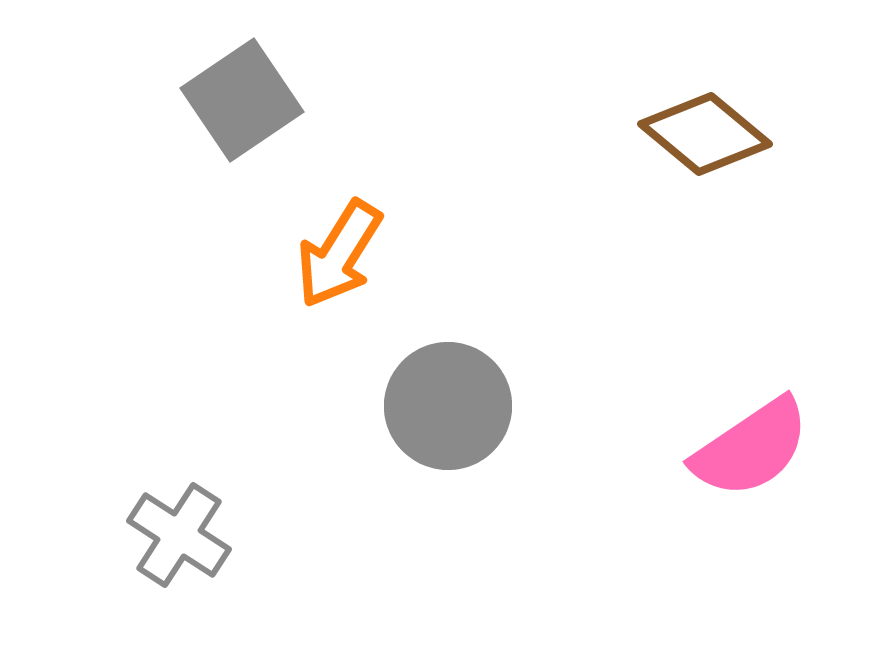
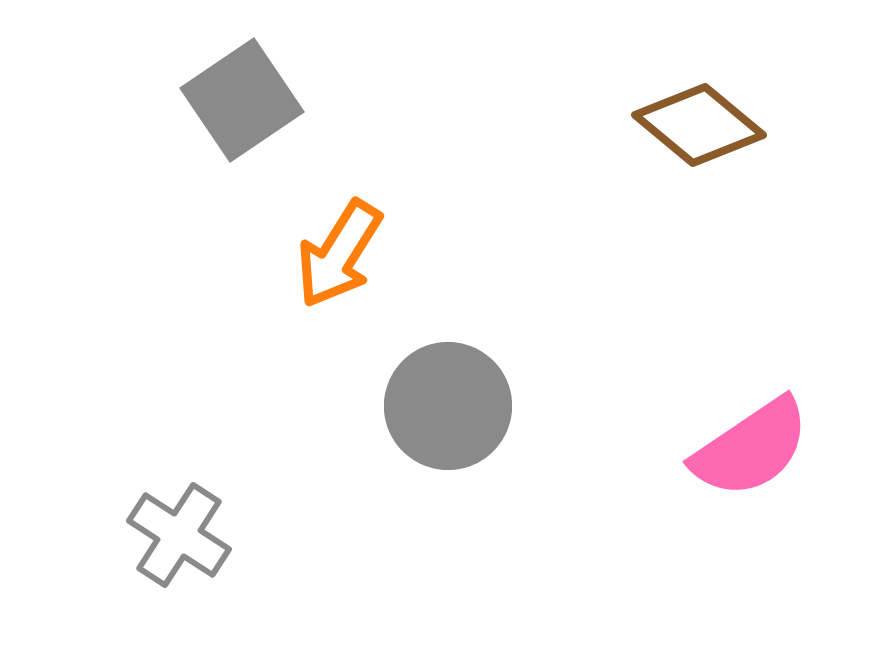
brown diamond: moved 6 px left, 9 px up
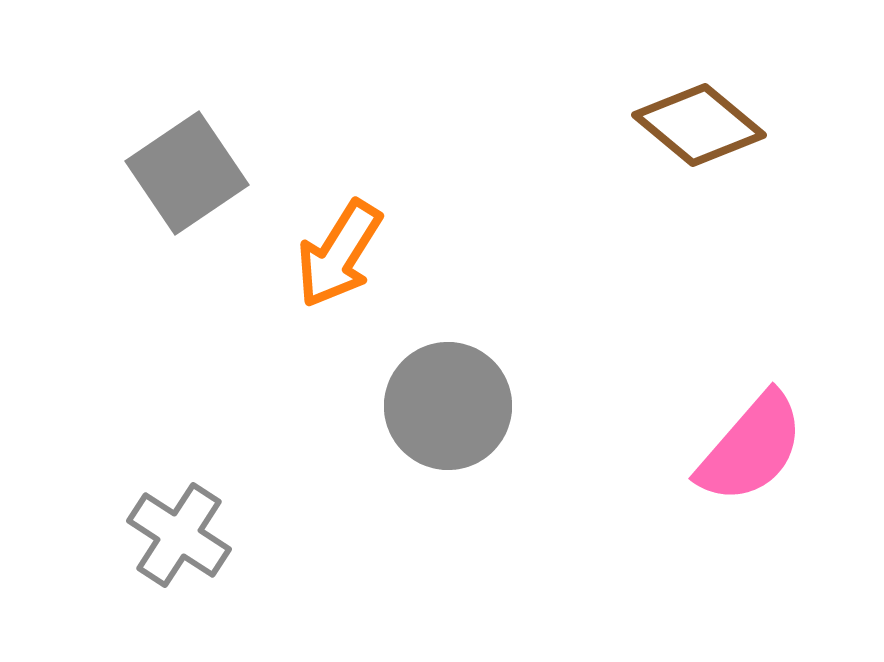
gray square: moved 55 px left, 73 px down
pink semicircle: rotated 15 degrees counterclockwise
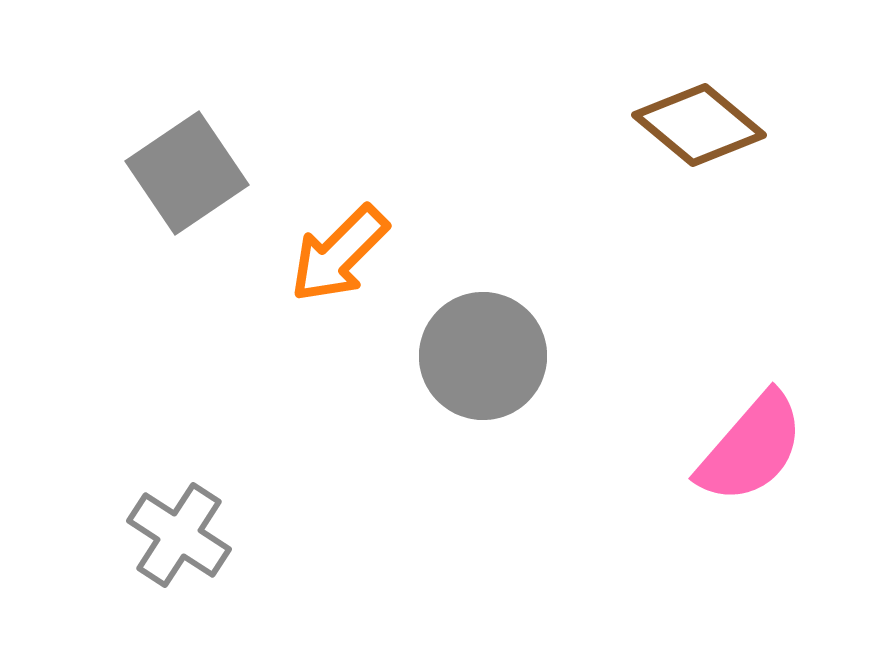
orange arrow: rotated 13 degrees clockwise
gray circle: moved 35 px right, 50 px up
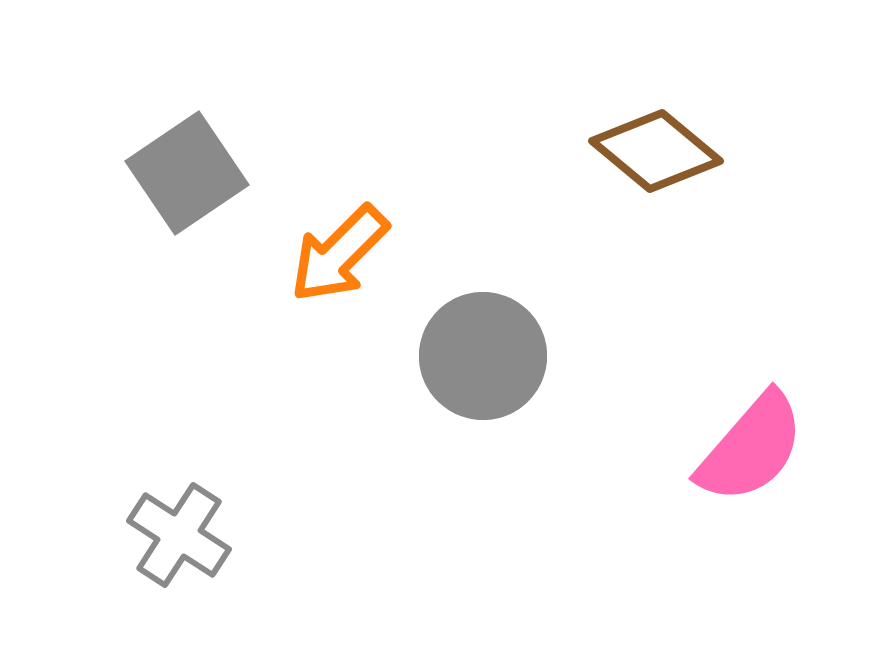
brown diamond: moved 43 px left, 26 px down
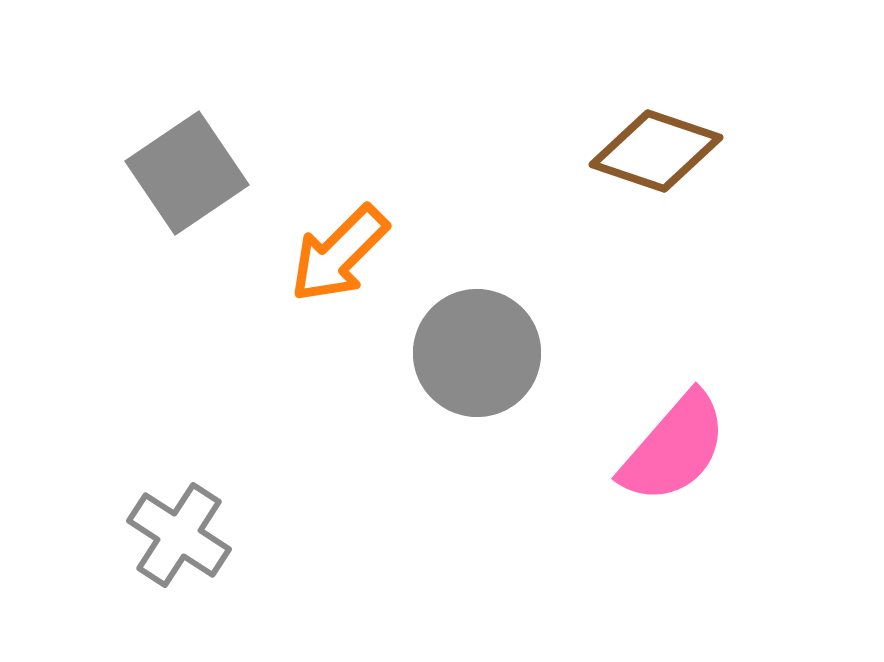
brown diamond: rotated 21 degrees counterclockwise
gray circle: moved 6 px left, 3 px up
pink semicircle: moved 77 px left
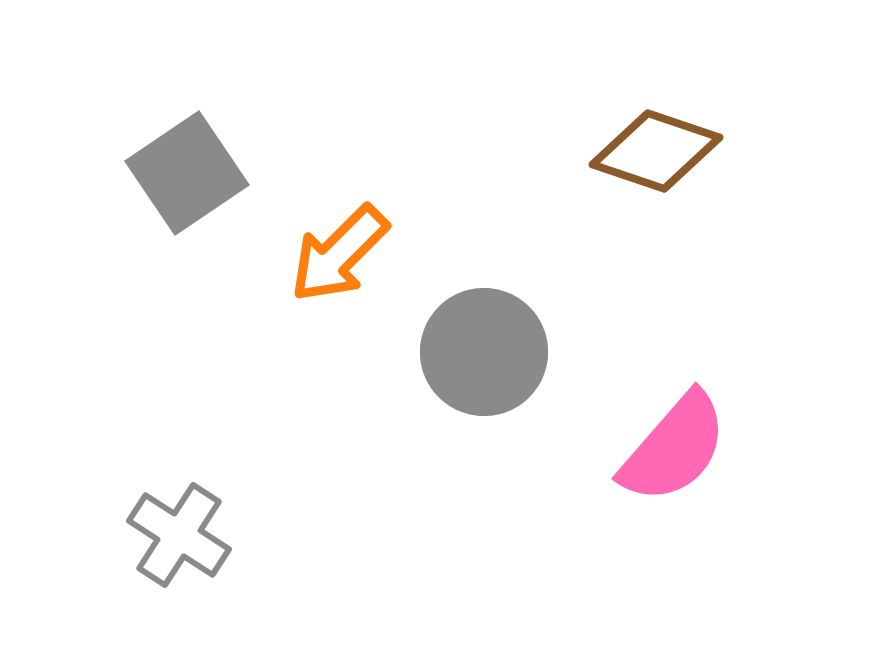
gray circle: moved 7 px right, 1 px up
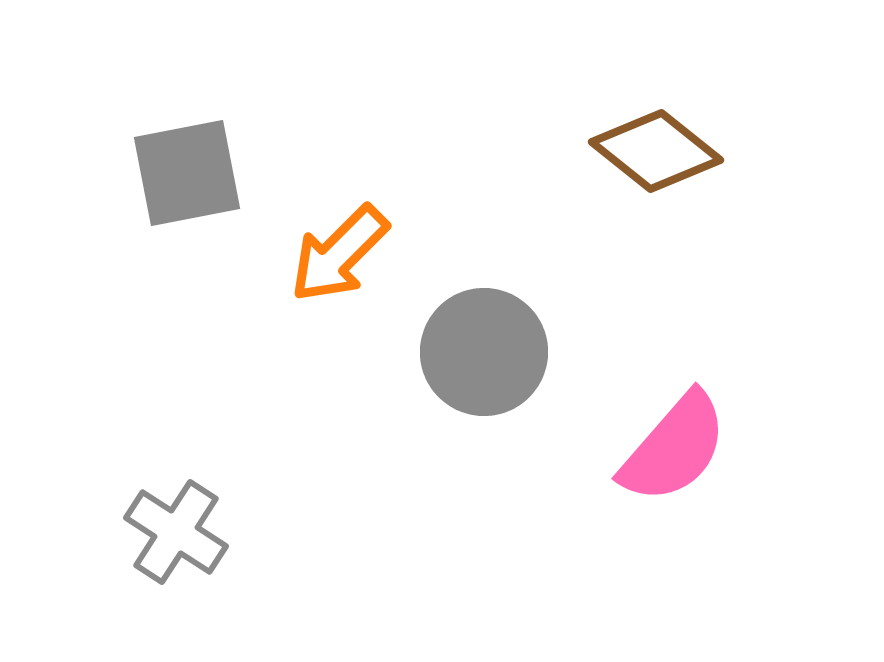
brown diamond: rotated 20 degrees clockwise
gray square: rotated 23 degrees clockwise
gray cross: moved 3 px left, 3 px up
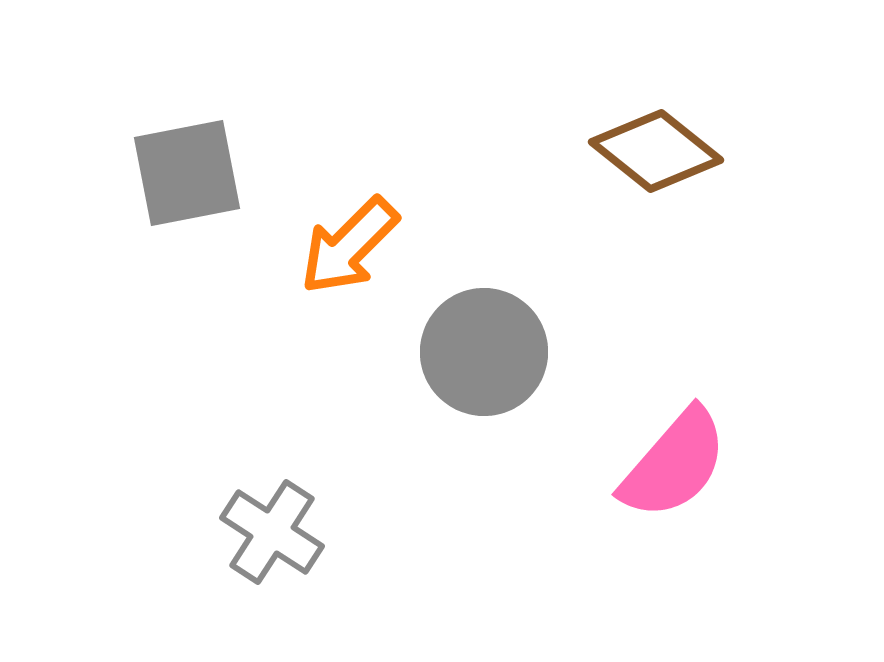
orange arrow: moved 10 px right, 8 px up
pink semicircle: moved 16 px down
gray cross: moved 96 px right
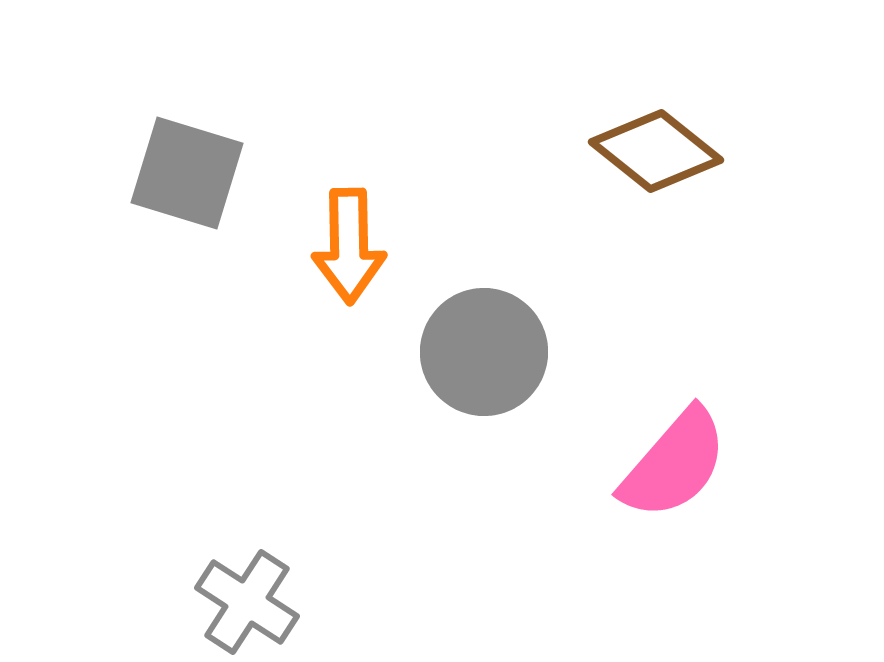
gray square: rotated 28 degrees clockwise
orange arrow: rotated 46 degrees counterclockwise
gray cross: moved 25 px left, 70 px down
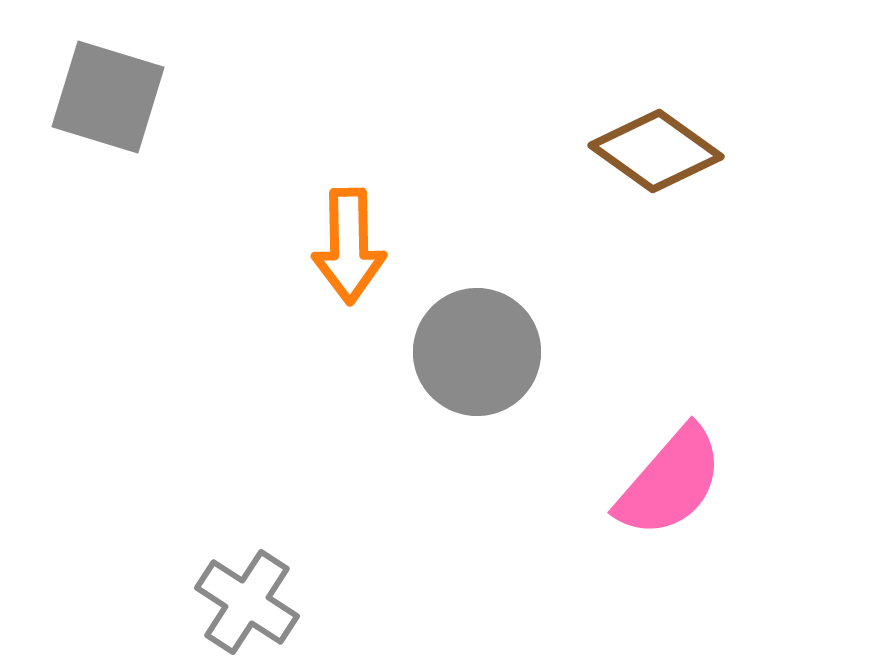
brown diamond: rotated 3 degrees counterclockwise
gray square: moved 79 px left, 76 px up
gray circle: moved 7 px left
pink semicircle: moved 4 px left, 18 px down
